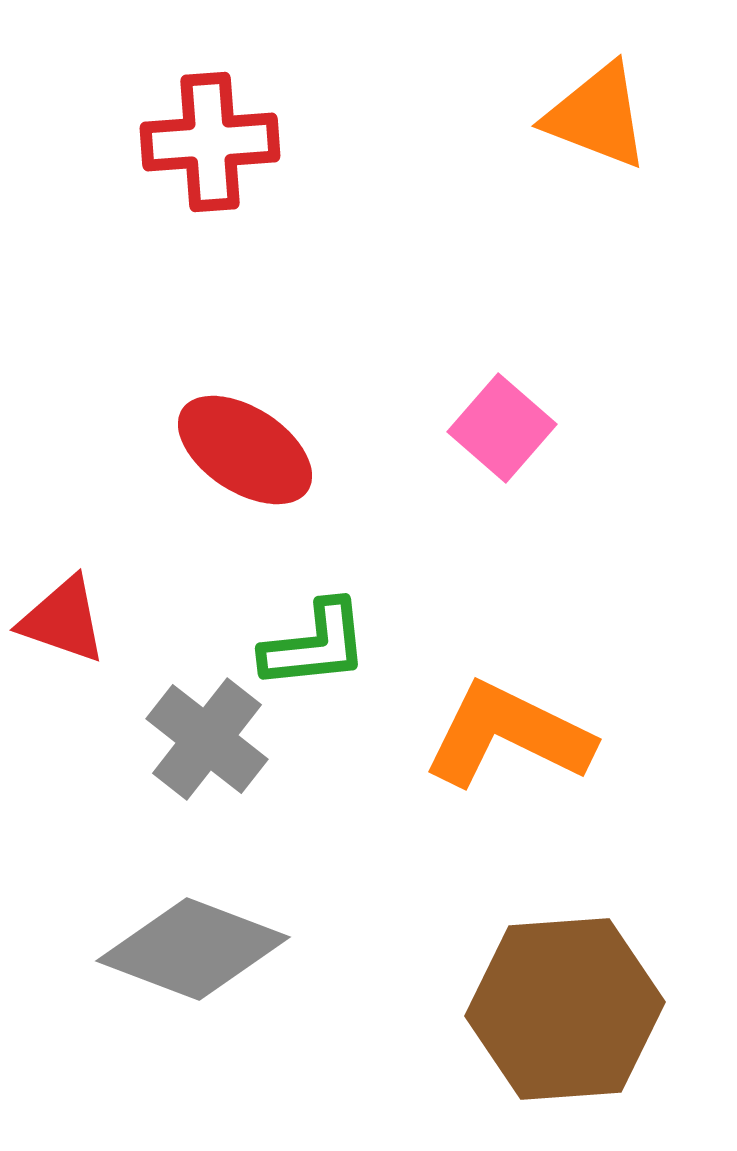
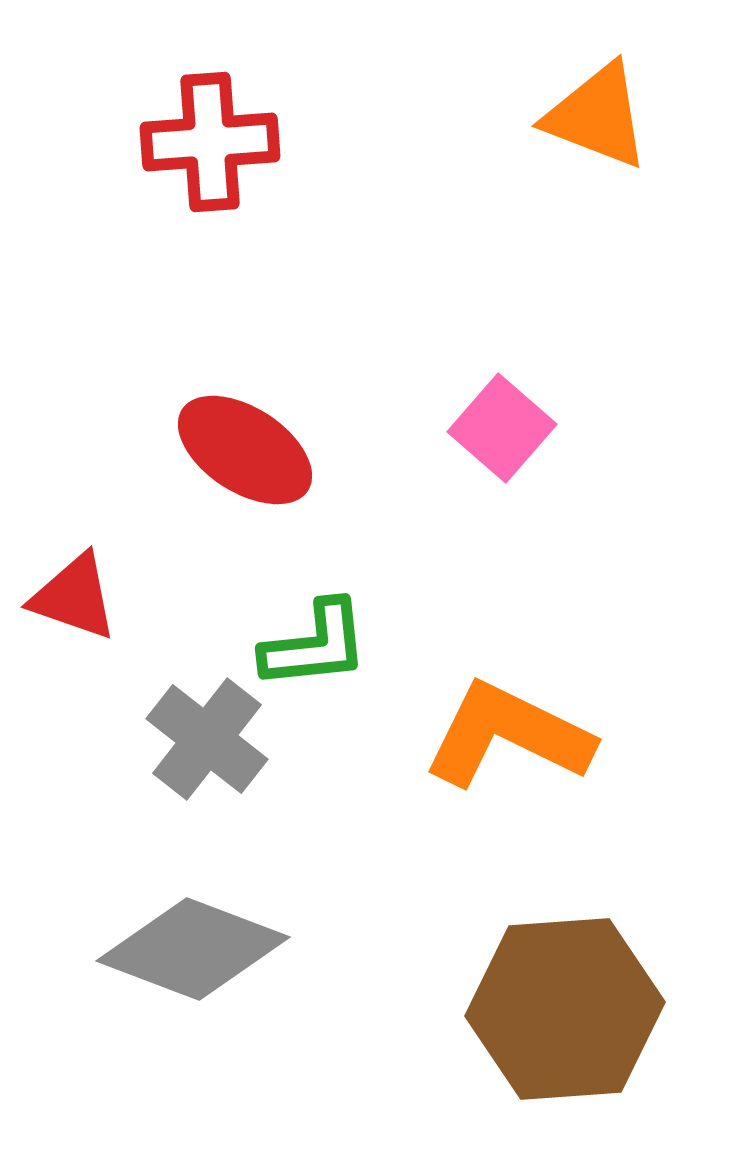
red triangle: moved 11 px right, 23 px up
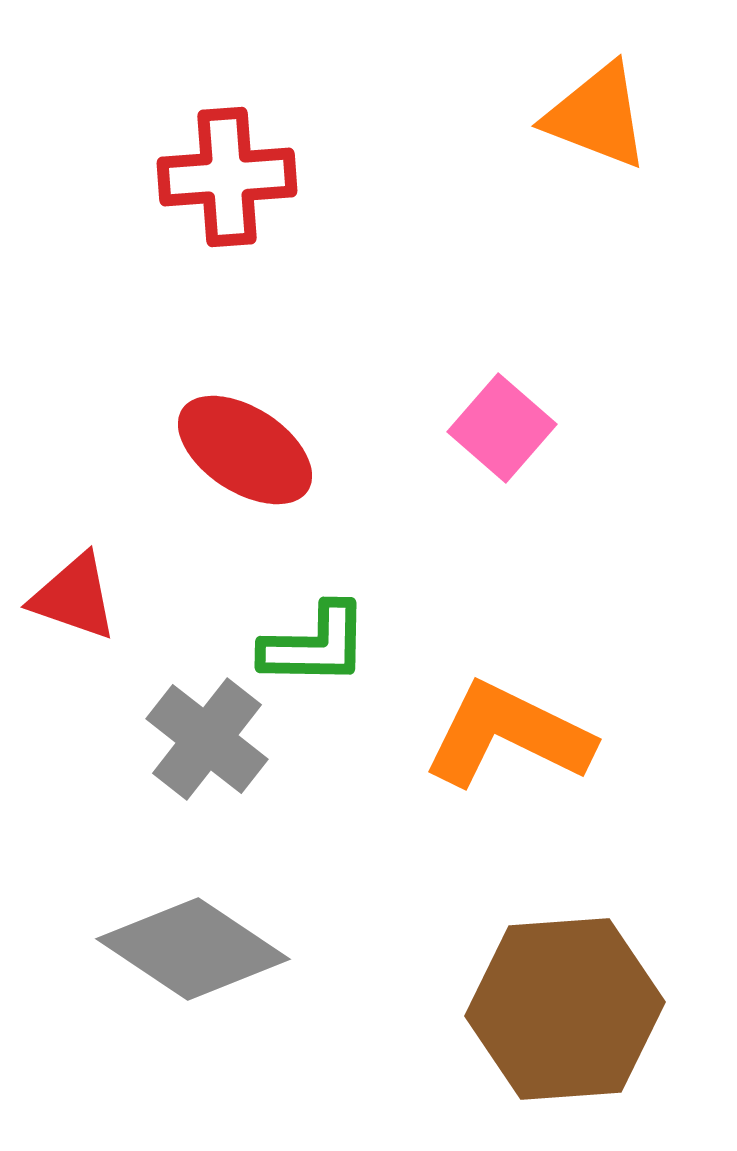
red cross: moved 17 px right, 35 px down
green L-shape: rotated 7 degrees clockwise
gray diamond: rotated 13 degrees clockwise
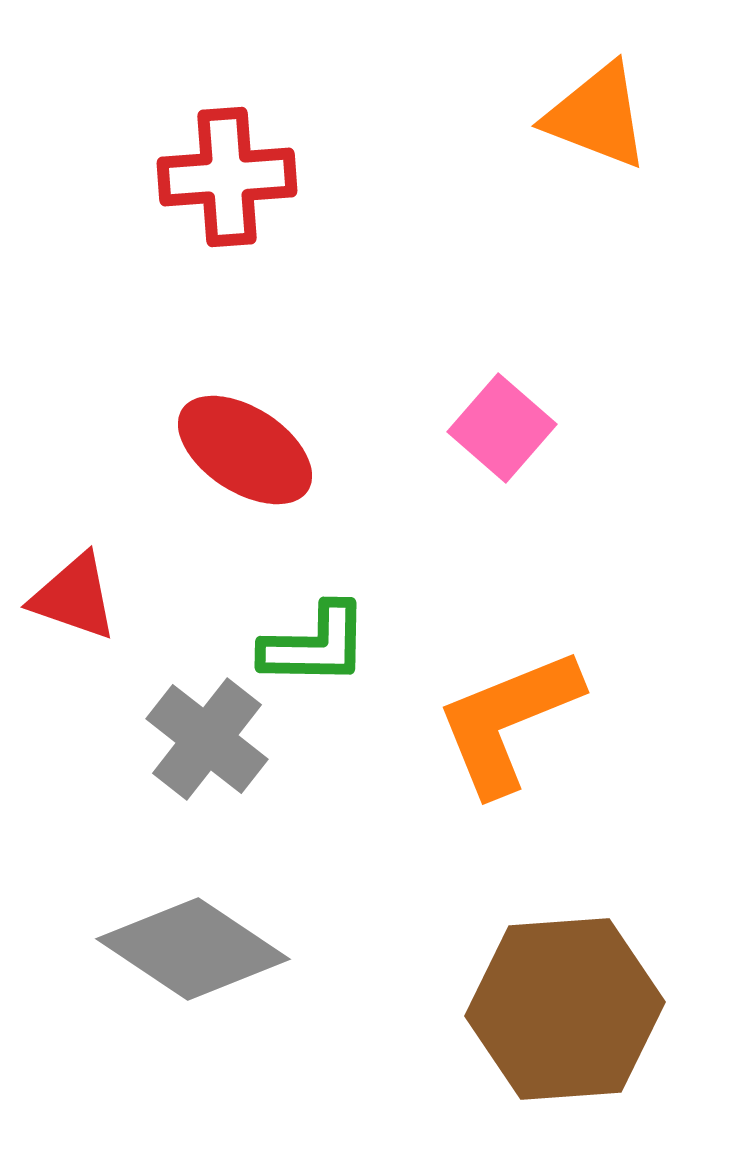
orange L-shape: moved 14 px up; rotated 48 degrees counterclockwise
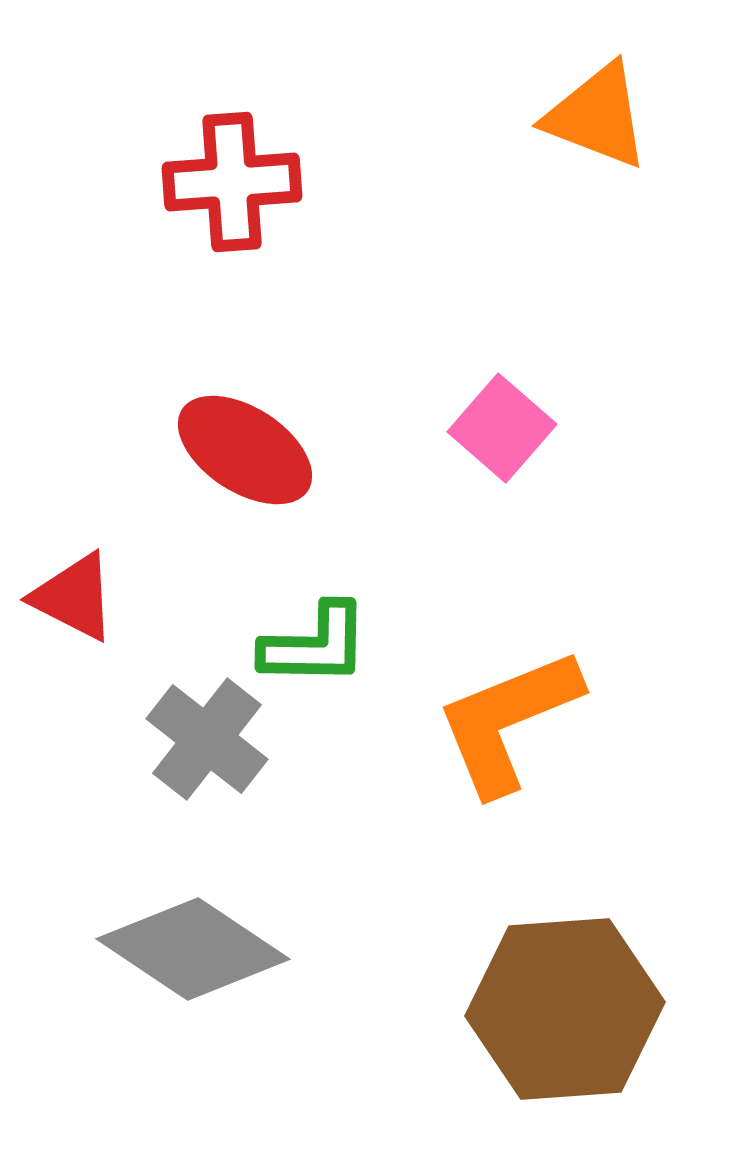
red cross: moved 5 px right, 5 px down
red triangle: rotated 8 degrees clockwise
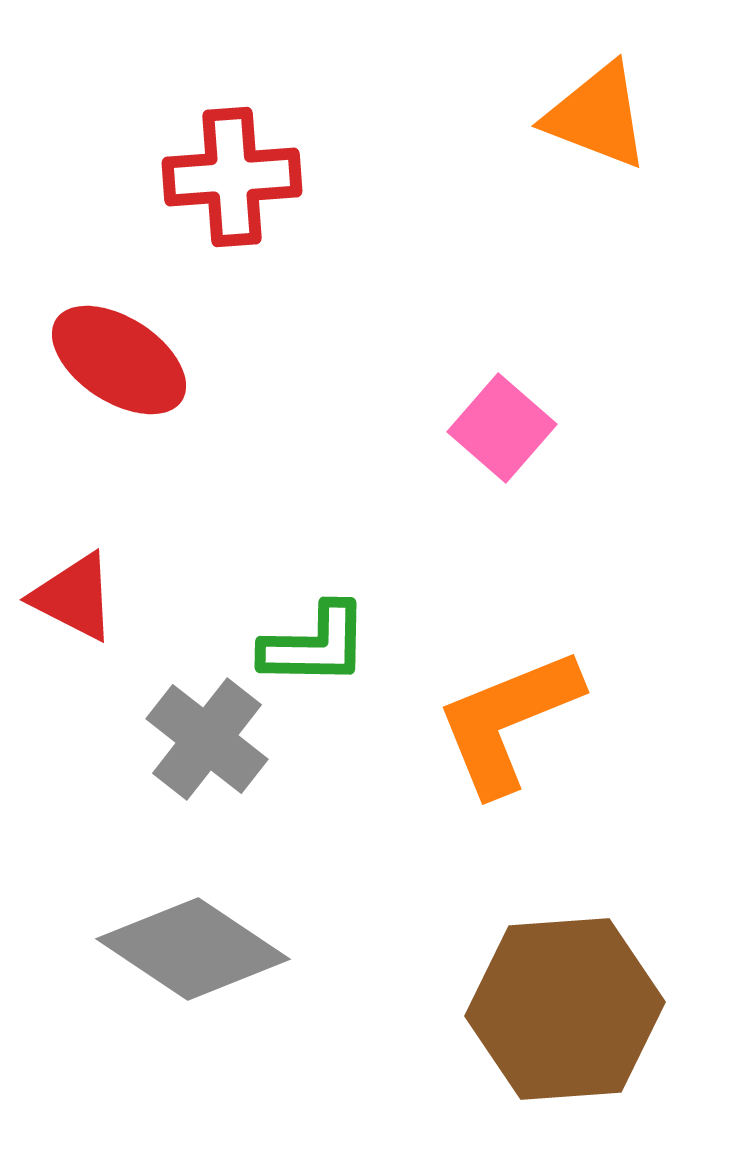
red cross: moved 5 px up
red ellipse: moved 126 px left, 90 px up
